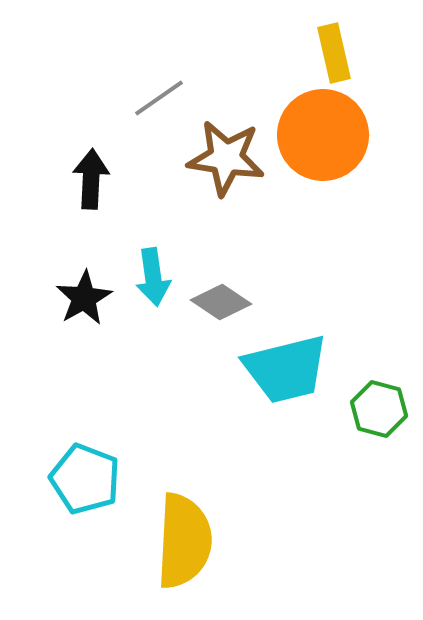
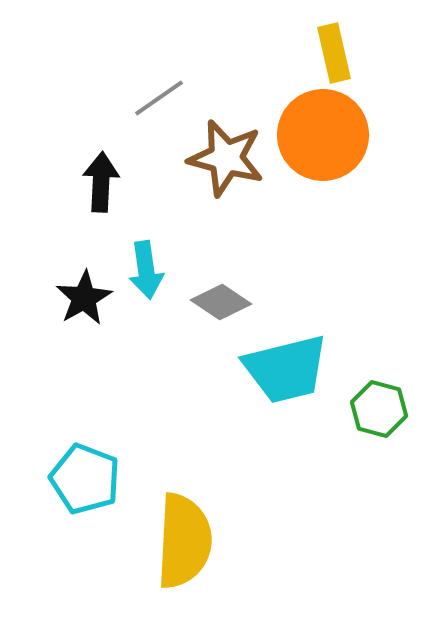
brown star: rotated 6 degrees clockwise
black arrow: moved 10 px right, 3 px down
cyan arrow: moved 7 px left, 7 px up
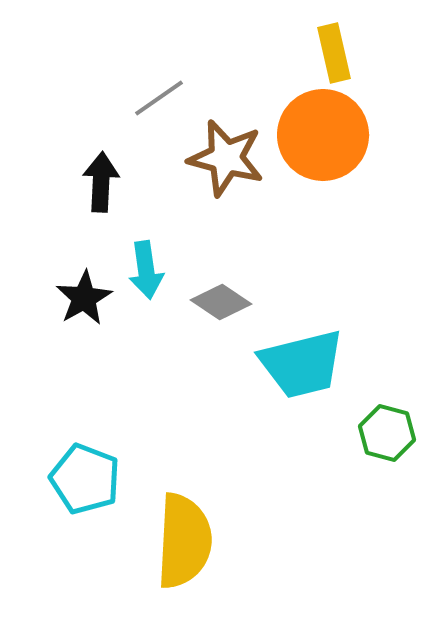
cyan trapezoid: moved 16 px right, 5 px up
green hexagon: moved 8 px right, 24 px down
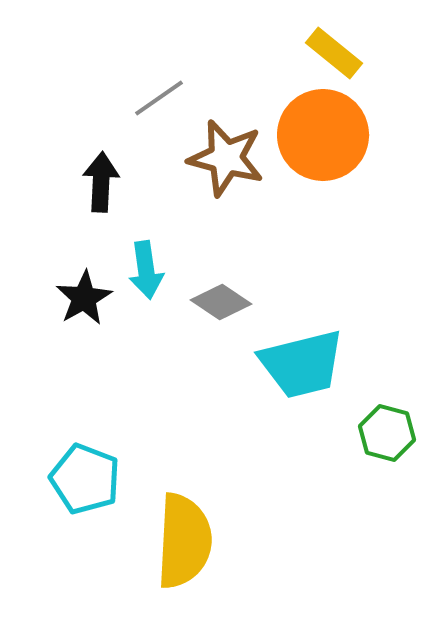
yellow rectangle: rotated 38 degrees counterclockwise
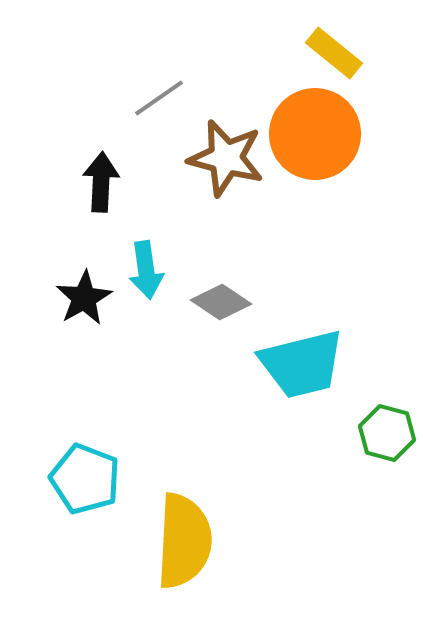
orange circle: moved 8 px left, 1 px up
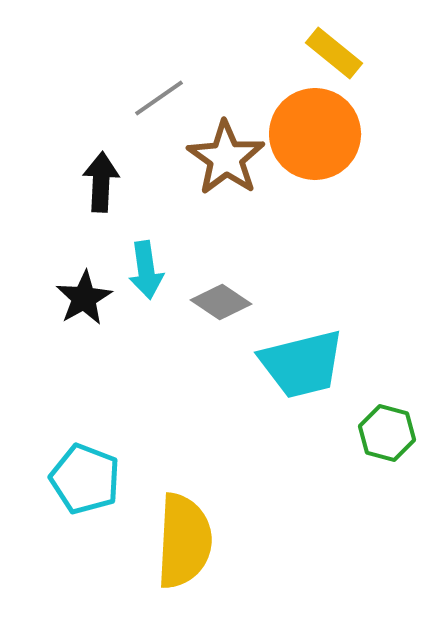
brown star: rotated 20 degrees clockwise
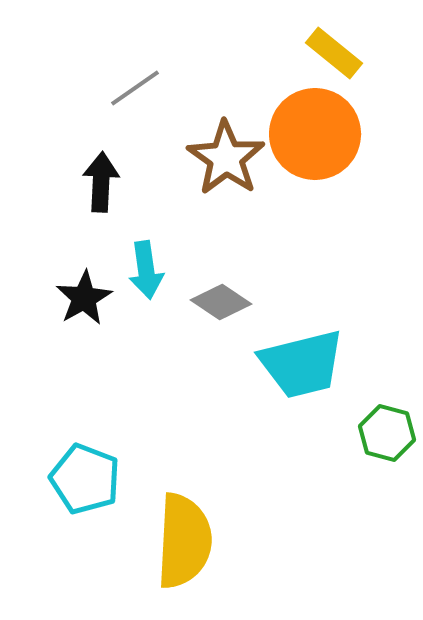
gray line: moved 24 px left, 10 px up
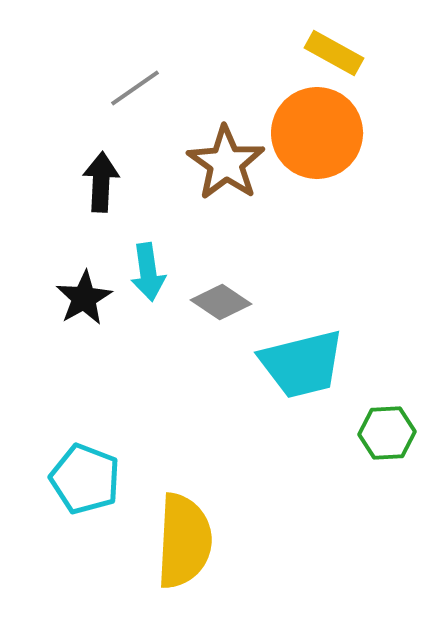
yellow rectangle: rotated 10 degrees counterclockwise
orange circle: moved 2 px right, 1 px up
brown star: moved 5 px down
cyan arrow: moved 2 px right, 2 px down
green hexagon: rotated 18 degrees counterclockwise
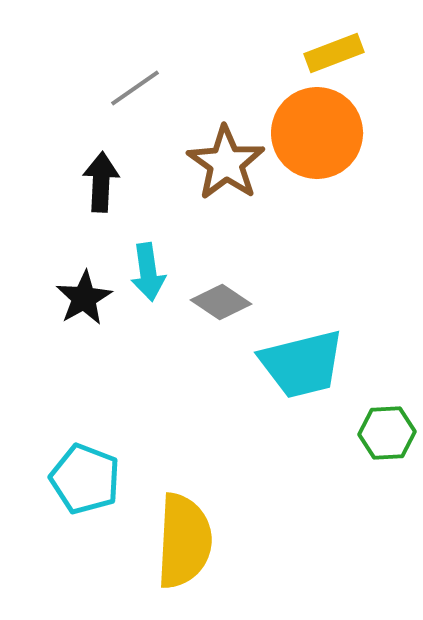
yellow rectangle: rotated 50 degrees counterclockwise
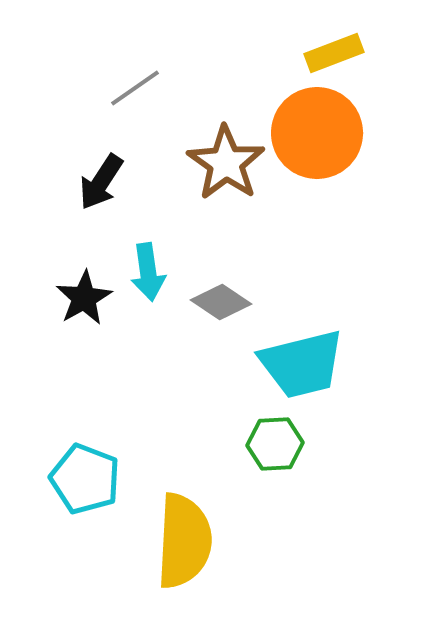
black arrow: rotated 150 degrees counterclockwise
green hexagon: moved 112 px left, 11 px down
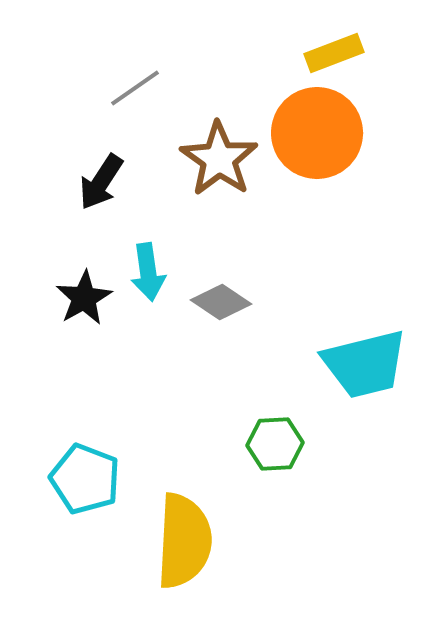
brown star: moved 7 px left, 4 px up
cyan trapezoid: moved 63 px right
